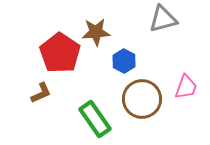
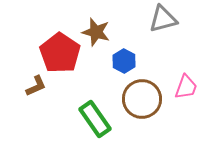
brown star: rotated 20 degrees clockwise
brown L-shape: moved 5 px left, 7 px up
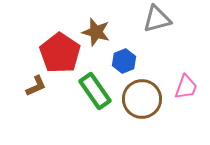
gray triangle: moved 6 px left
blue hexagon: rotated 10 degrees clockwise
green rectangle: moved 28 px up
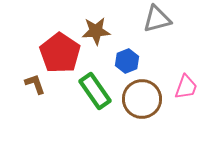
brown star: moved 1 px up; rotated 20 degrees counterclockwise
blue hexagon: moved 3 px right
brown L-shape: moved 1 px left, 2 px up; rotated 85 degrees counterclockwise
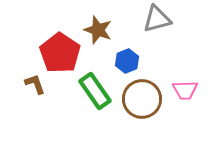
brown star: moved 2 px right, 1 px up; rotated 24 degrees clockwise
pink trapezoid: moved 1 px left, 3 px down; rotated 68 degrees clockwise
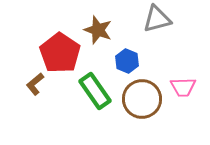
blue hexagon: rotated 15 degrees counterclockwise
brown L-shape: rotated 110 degrees counterclockwise
pink trapezoid: moved 2 px left, 3 px up
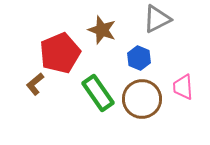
gray triangle: rotated 12 degrees counterclockwise
brown star: moved 4 px right
red pentagon: rotated 15 degrees clockwise
blue hexagon: moved 12 px right, 3 px up
pink trapezoid: rotated 88 degrees clockwise
green rectangle: moved 3 px right, 2 px down
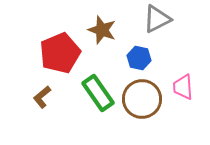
blue hexagon: rotated 10 degrees counterclockwise
brown L-shape: moved 7 px right, 13 px down
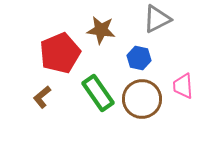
brown star: moved 1 px left; rotated 12 degrees counterclockwise
pink trapezoid: moved 1 px up
